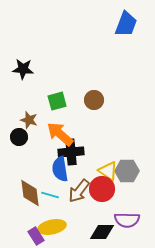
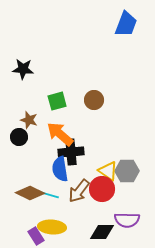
brown diamond: rotated 56 degrees counterclockwise
yellow ellipse: rotated 16 degrees clockwise
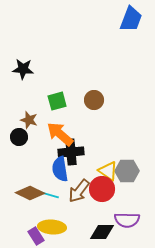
blue trapezoid: moved 5 px right, 5 px up
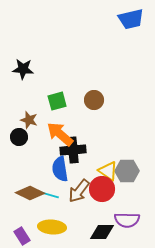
blue trapezoid: rotated 56 degrees clockwise
black cross: moved 2 px right, 2 px up
purple rectangle: moved 14 px left
